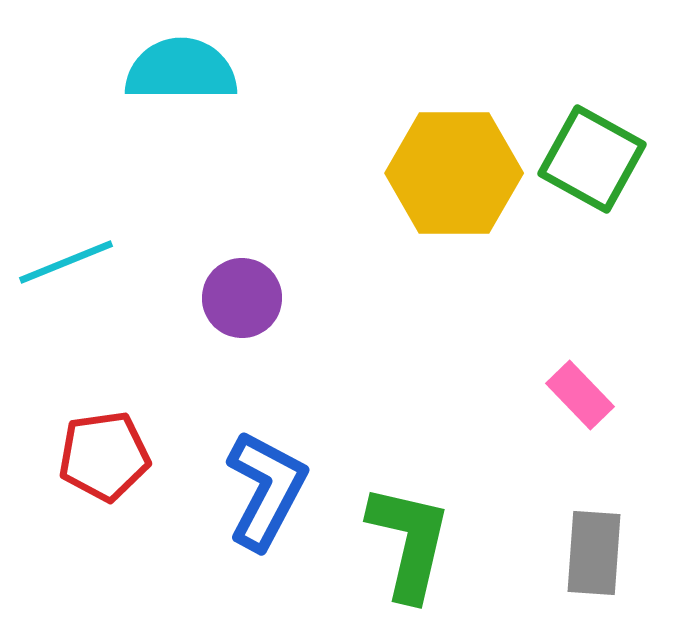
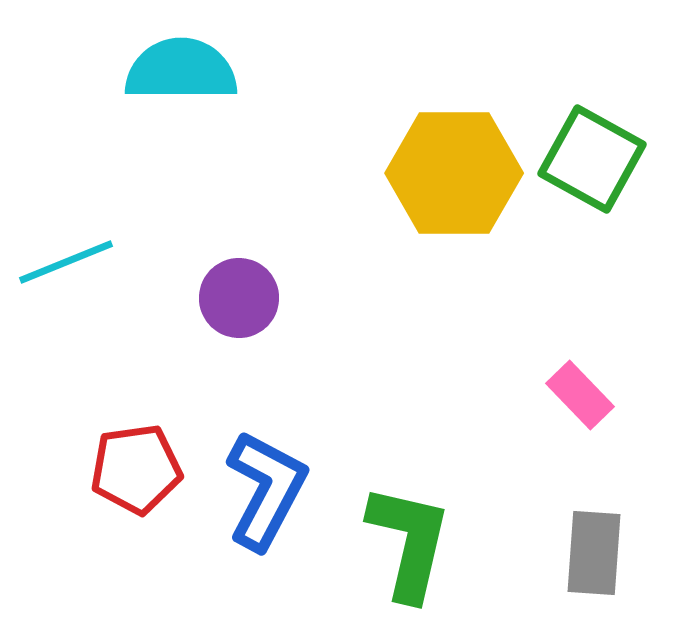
purple circle: moved 3 px left
red pentagon: moved 32 px right, 13 px down
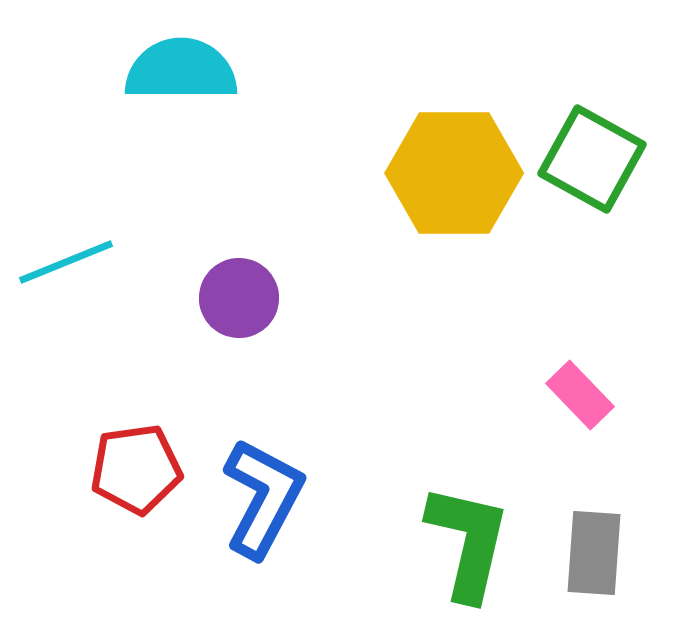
blue L-shape: moved 3 px left, 8 px down
green L-shape: moved 59 px right
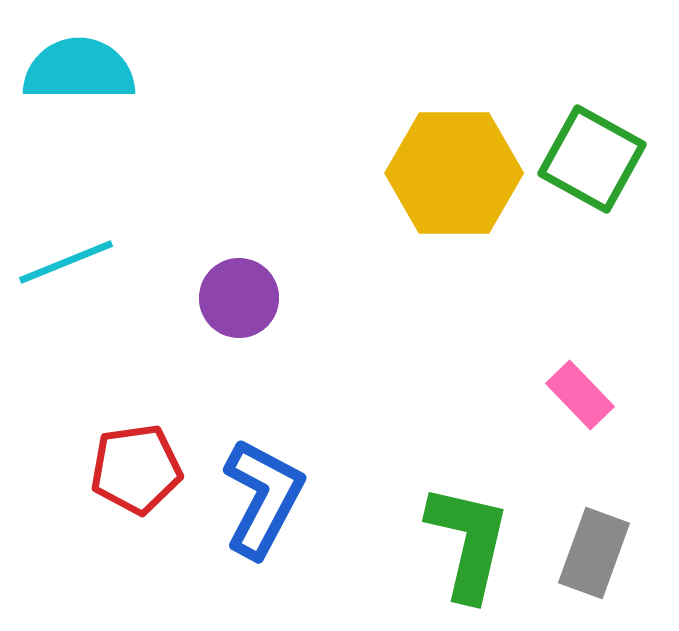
cyan semicircle: moved 102 px left
gray rectangle: rotated 16 degrees clockwise
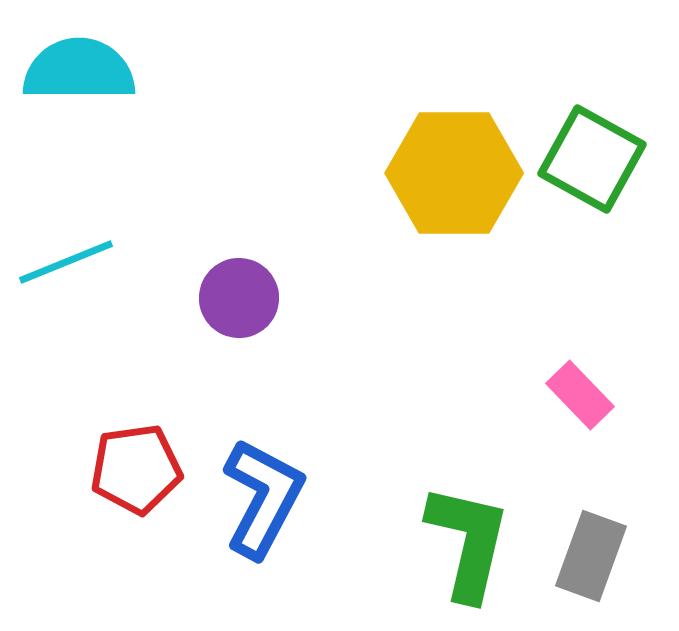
gray rectangle: moved 3 px left, 3 px down
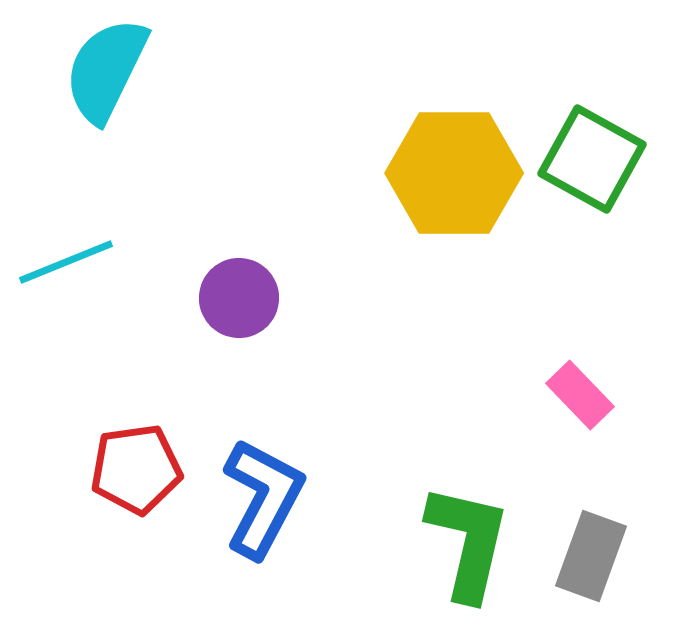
cyan semicircle: moved 27 px right; rotated 64 degrees counterclockwise
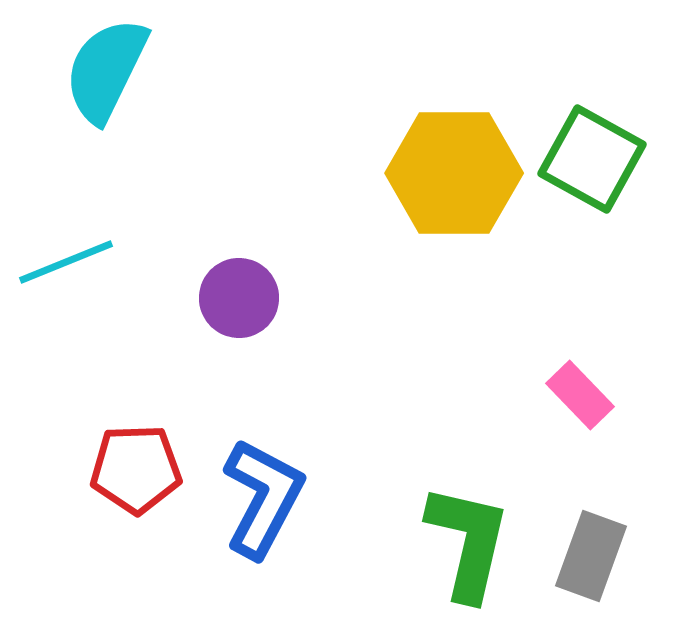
red pentagon: rotated 6 degrees clockwise
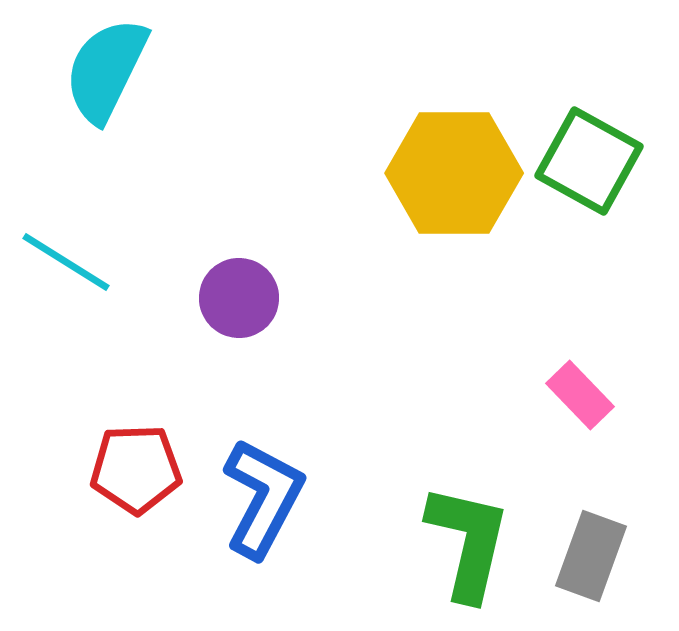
green square: moved 3 px left, 2 px down
cyan line: rotated 54 degrees clockwise
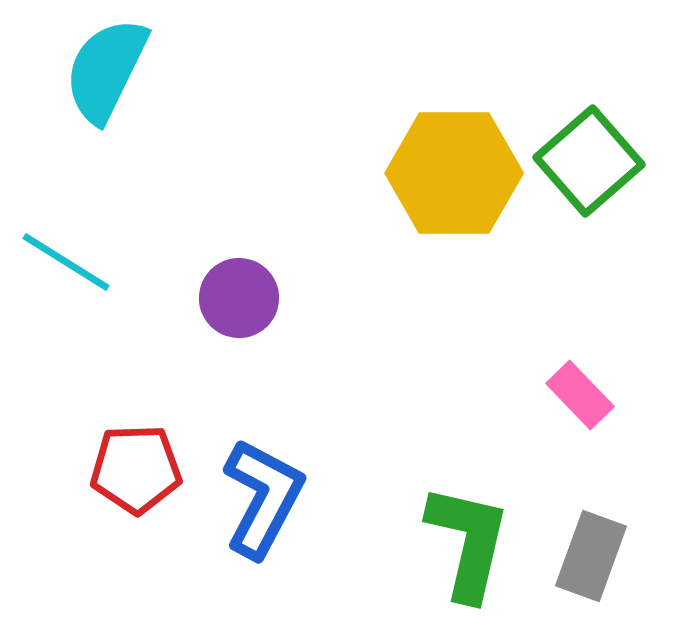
green square: rotated 20 degrees clockwise
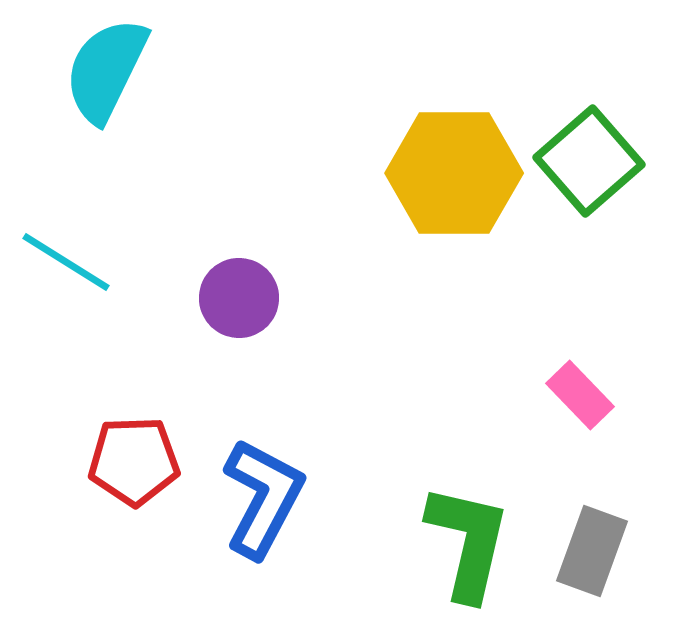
red pentagon: moved 2 px left, 8 px up
gray rectangle: moved 1 px right, 5 px up
